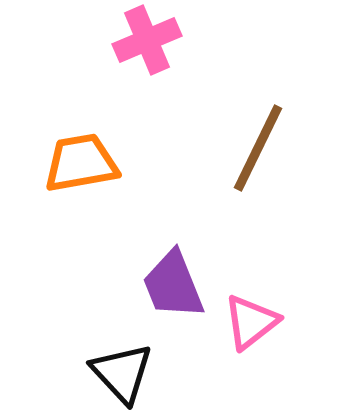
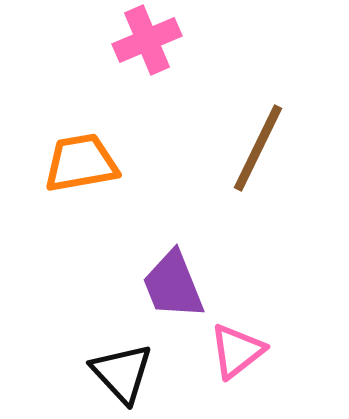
pink triangle: moved 14 px left, 29 px down
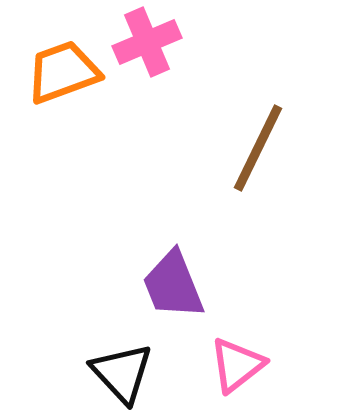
pink cross: moved 2 px down
orange trapezoid: moved 18 px left, 91 px up; rotated 10 degrees counterclockwise
pink triangle: moved 14 px down
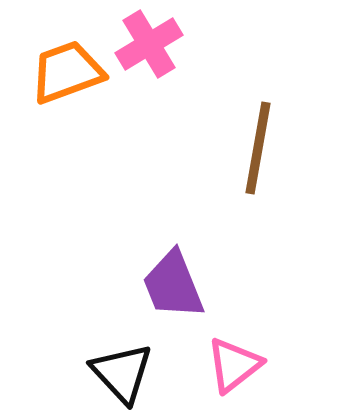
pink cross: moved 2 px right, 2 px down; rotated 8 degrees counterclockwise
orange trapezoid: moved 4 px right
brown line: rotated 16 degrees counterclockwise
pink triangle: moved 3 px left
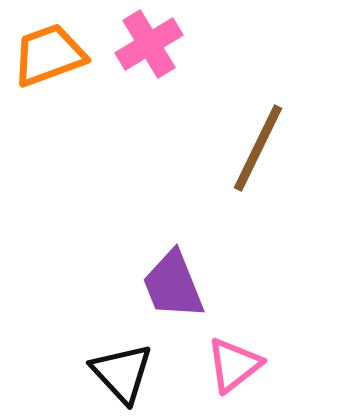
orange trapezoid: moved 18 px left, 17 px up
brown line: rotated 16 degrees clockwise
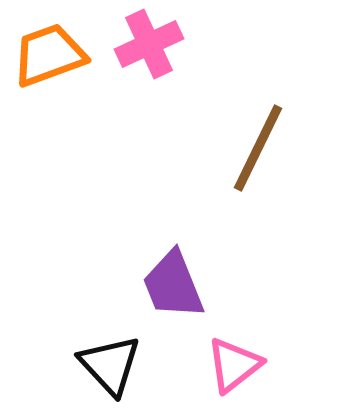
pink cross: rotated 6 degrees clockwise
black triangle: moved 12 px left, 8 px up
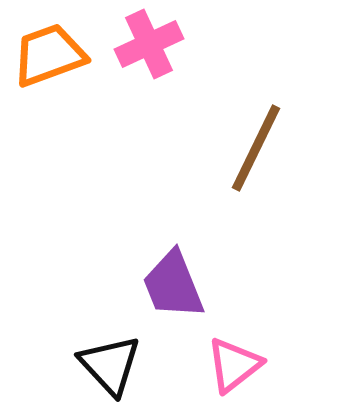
brown line: moved 2 px left
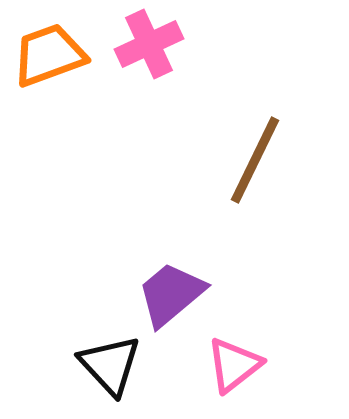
brown line: moved 1 px left, 12 px down
purple trapezoid: moved 2 px left, 9 px down; rotated 72 degrees clockwise
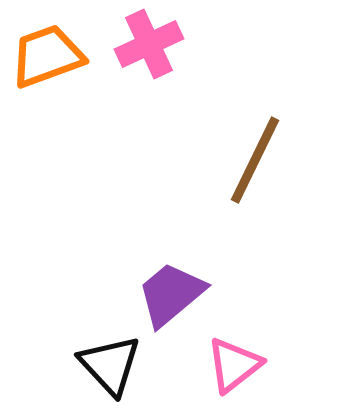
orange trapezoid: moved 2 px left, 1 px down
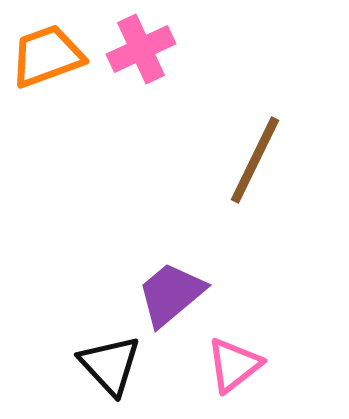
pink cross: moved 8 px left, 5 px down
